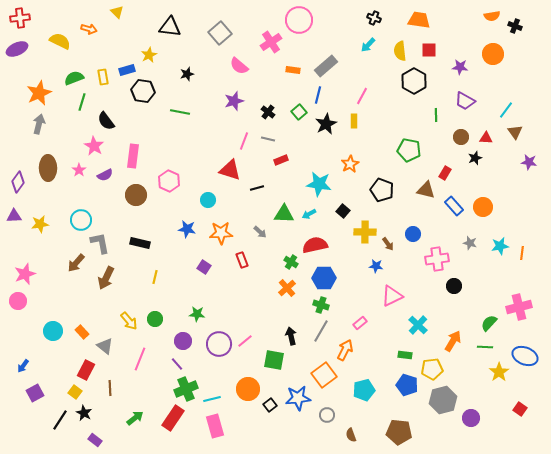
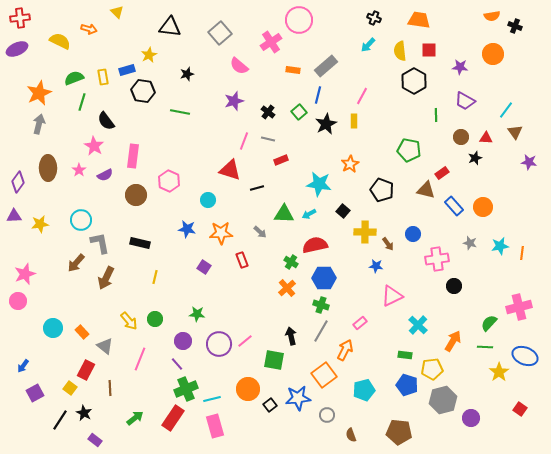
red rectangle at (445, 173): moved 3 px left; rotated 24 degrees clockwise
cyan circle at (53, 331): moved 3 px up
yellow square at (75, 392): moved 5 px left, 4 px up
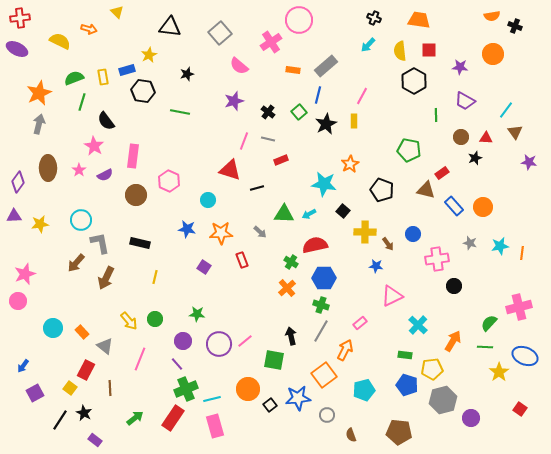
purple ellipse at (17, 49): rotated 50 degrees clockwise
cyan star at (319, 184): moved 5 px right
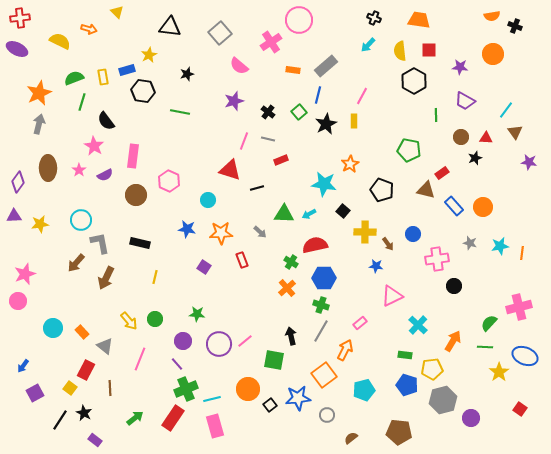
brown semicircle at (351, 435): moved 3 px down; rotated 72 degrees clockwise
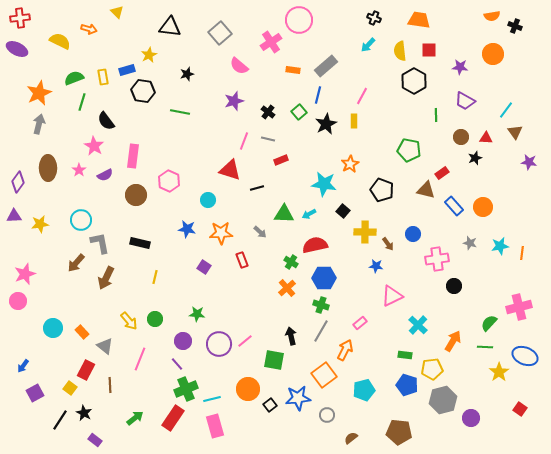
brown line at (110, 388): moved 3 px up
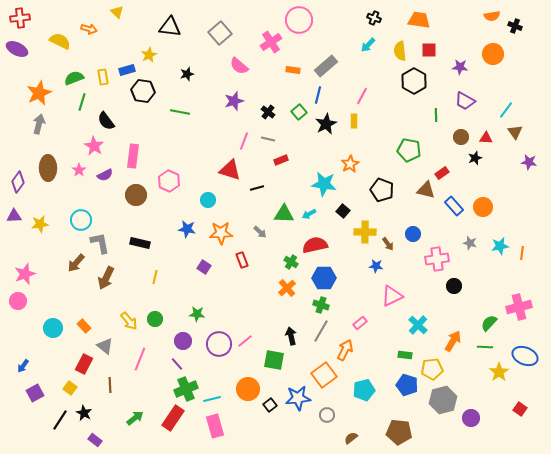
orange rectangle at (82, 332): moved 2 px right, 6 px up
red rectangle at (86, 370): moved 2 px left, 6 px up
